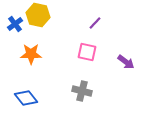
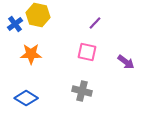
blue diamond: rotated 20 degrees counterclockwise
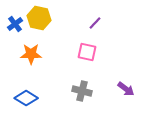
yellow hexagon: moved 1 px right, 3 px down
purple arrow: moved 27 px down
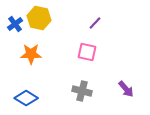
purple arrow: rotated 12 degrees clockwise
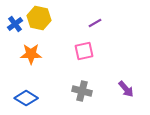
purple line: rotated 16 degrees clockwise
pink square: moved 3 px left, 1 px up; rotated 24 degrees counterclockwise
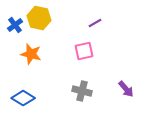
blue cross: moved 1 px down
orange star: rotated 15 degrees clockwise
blue diamond: moved 3 px left
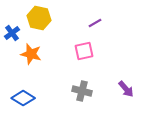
blue cross: moved 3 px left, 8 px down
